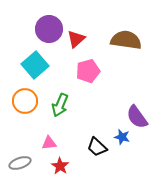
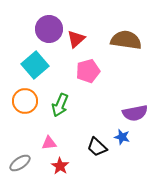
purple semicircle: moved 2 px left, 4 px up; rotated 65 degrees counterclockwise
gray ellipse: rotated 15 degrees counterclockwise
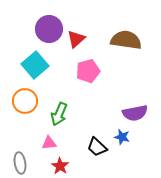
green arrow: moved 1 px left, 9 px down
gray ellipse: rotated 65 degrees counterclockwise
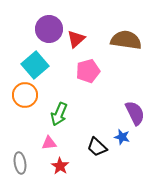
orange circle: moved 6 px up
purple semicircle: rotated 105 degrees counterclockwise
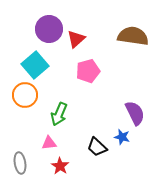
brown semicircle: moved 7 px right, 4 px up
